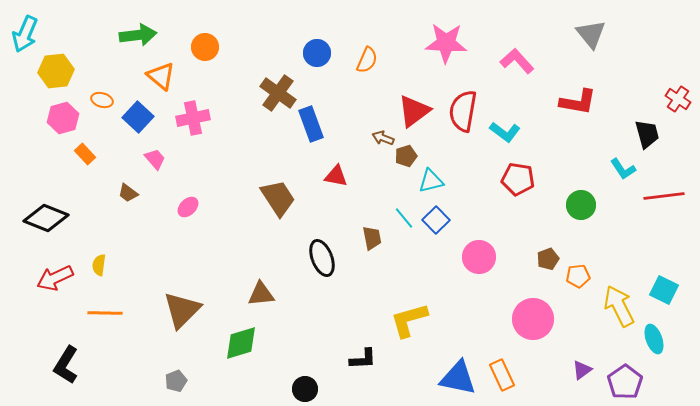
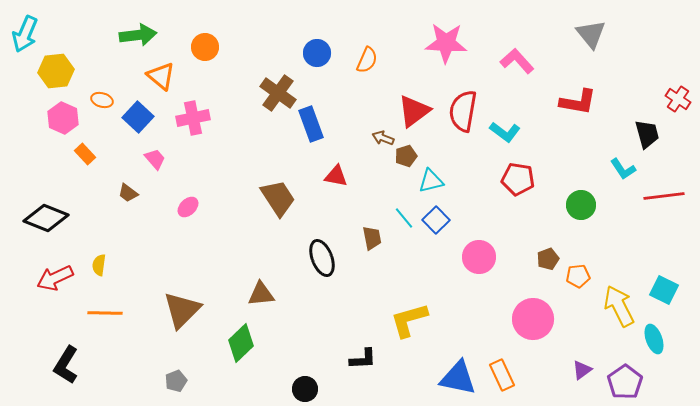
pink hexagon at (63, 118): rotated 20 degrees counterclockwise
green diamond at (241, 343): rotated 27 degrees counterclockwise
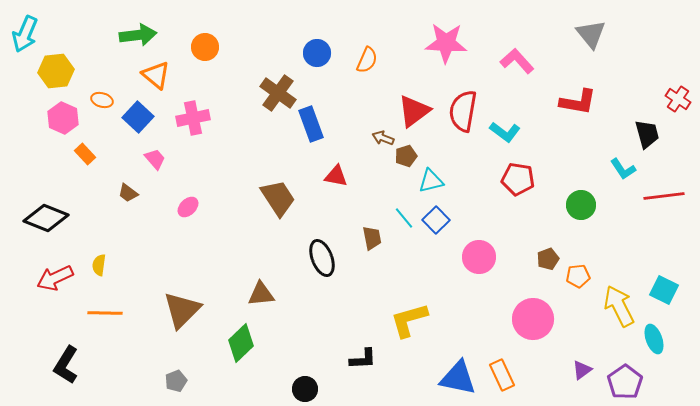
orange triangle at (161, 76): moved 5 px left, 1 px up
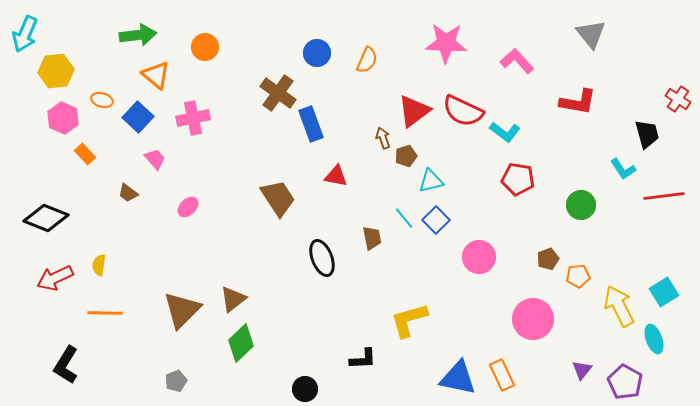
red semicircle at (463, 111): rotated 75 degrees counterclockwise
brown arrow at (383, 138): rotated 50 degrees clockwise
cyan square at (664, 290): moved 2 px down; rotated 32 degrees clockwise
brown triangle at (261, 294): moved 28 px left, 5 px down; rotated 32 degrees counterclockwise
purple triangle at (582, 370): rotated 15 degrees counterclockwise
purple pentagon at (625, 382): rotated 8 degrees counterclockwise
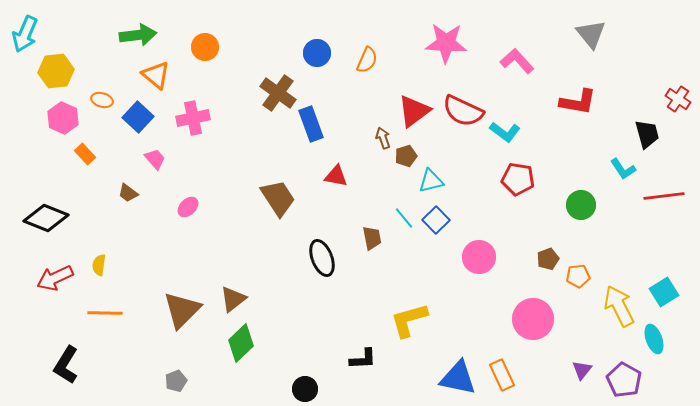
purple pentagon at (625, 382): moved 1 px left, 2 px up
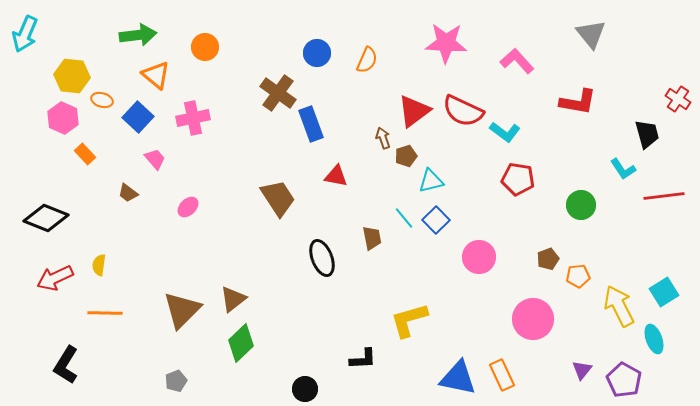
yellow hexagon at (56, 71): moved 16 px right, 5 px down; rotated 12 degrees clockwise
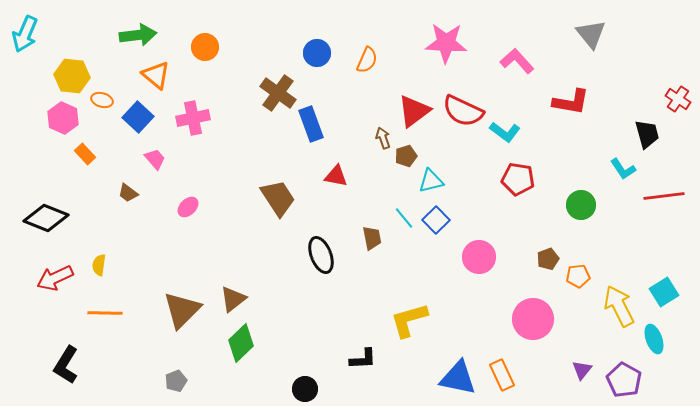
red L-shape at (578, 102): moved 7 px left
black ellipse at (322, 258): moved 1 px left, 3 px up
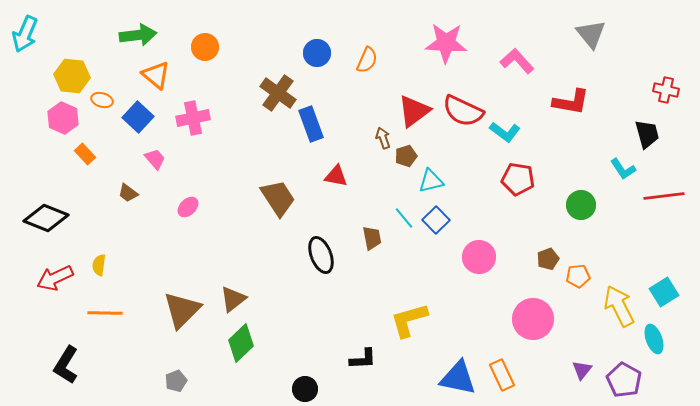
red cross at (678, 99): moved 12 px left, 9 px up; rotated 20 degrees counterclockwise
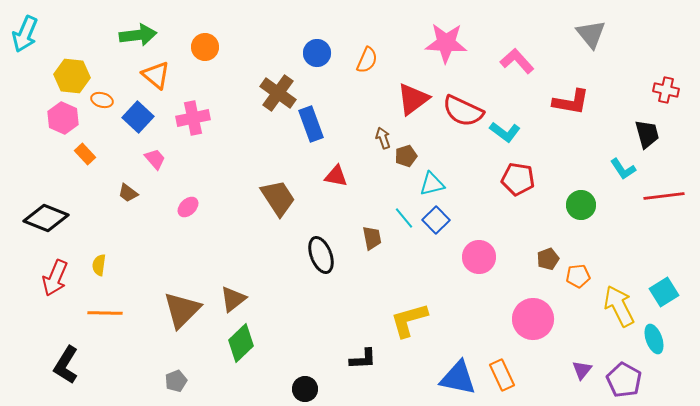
red triangle at (414, 111): moved 1 px left, 12 px up
cyan triangle at (431, 181): moved 1 px right, 3 px down
red arrow at (55, 278): rotated 42 degrees counterclockwise
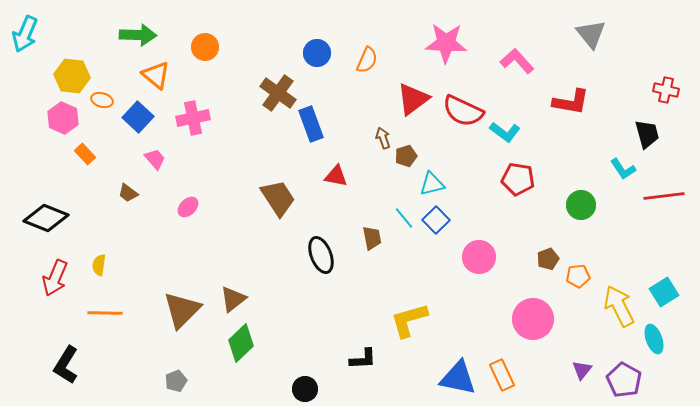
green arrow at (138, 35): rotated 9 degrees clockwise
